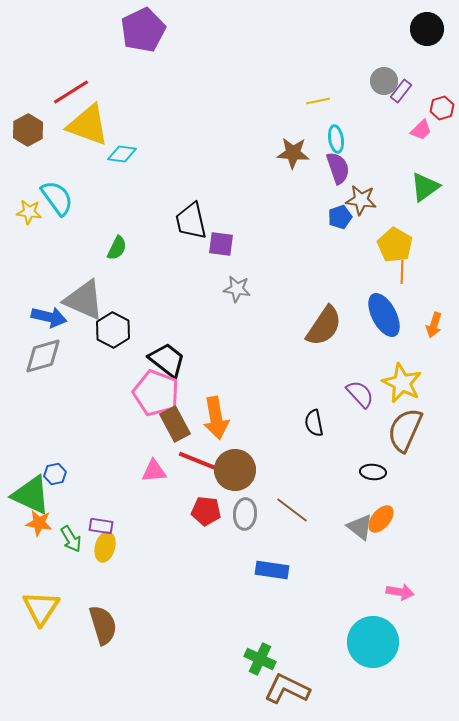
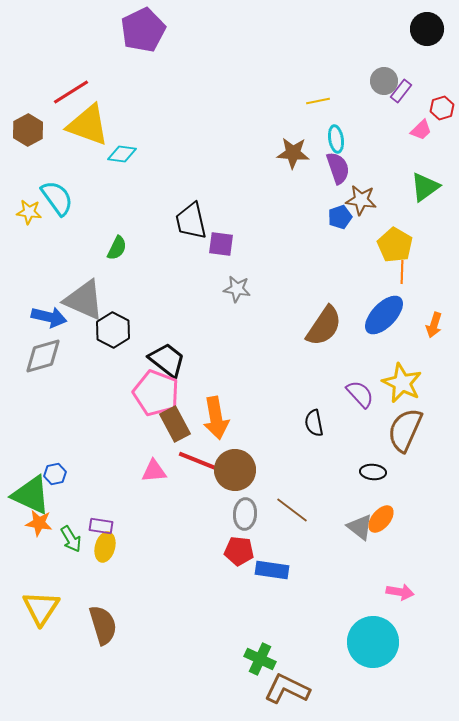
blue ellipse at (384, 315): rotated 72 degrees clockwise
red pentagon at (206, 511): moved 33 px right, 40 px down
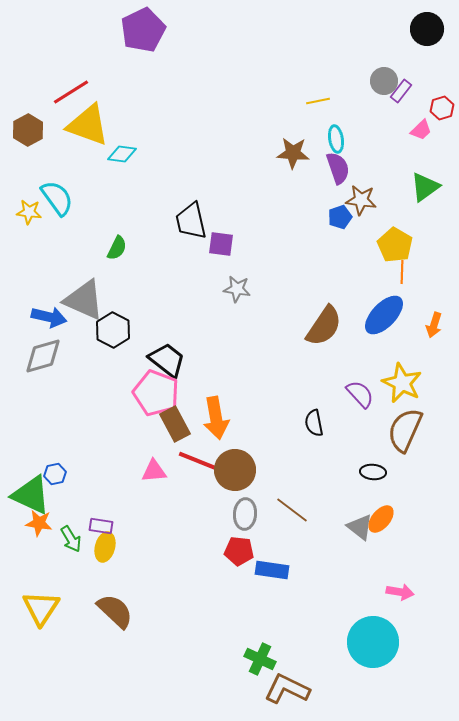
brown semicircle at (103, 625): moved 12 px right, 14 px up; rotated 30 degrees counterclockwise
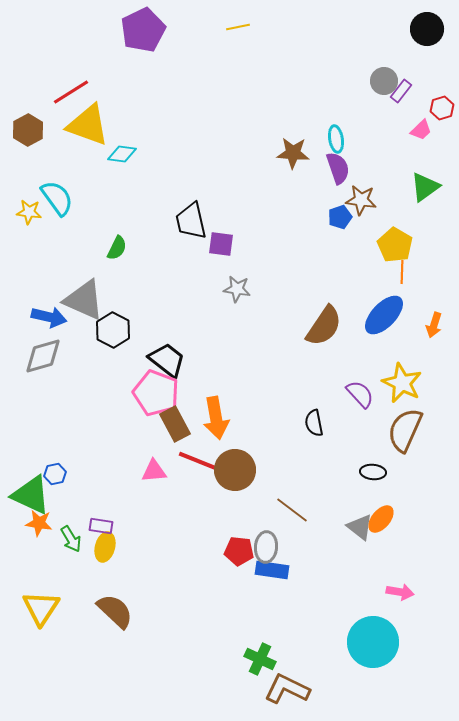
yellow line at (318, 101): moved 80 px left, 74 px up
gray ellipse at (245, 514): moved 21 px right, 33 px down
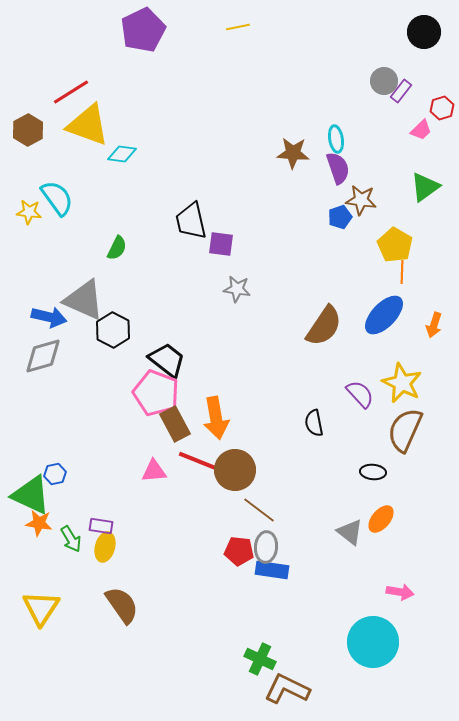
black circle at (427, 29): moved 3 px left, 3 px down
brown line at (292, 510): moved 33 px left
gray triangle at (360, 527): moved 10 px left, 5 px down
brown semicircle at (115, 611): moved 7 px right, 6 px up; rotated 12 degrees clockwise
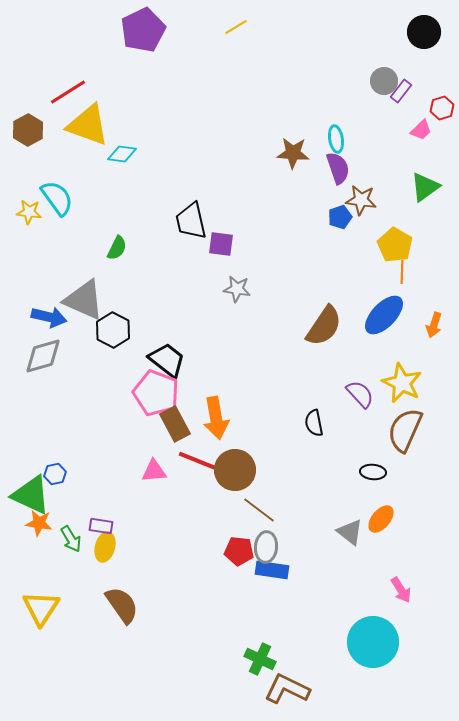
yellow line at (238, 27): moved 2 px left; rotated 20 degrees counterclockwise
red line at (71, 92): moved 3 px left
pink arrow at (400, 592): moved 1 px right, 2 px up; rotated 48 degrees clockwise
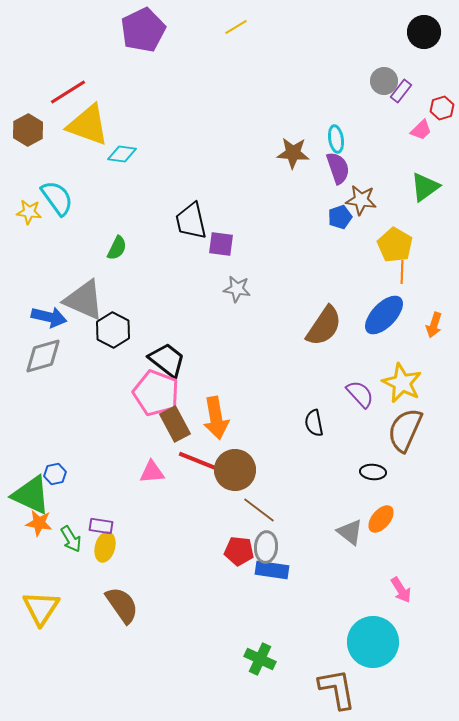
pink triangle at (154, 471): moved 2 px left, 1 px down
brown L-shape at (287, 689): moved 50 px right; rotated 54 degrees clockwise
